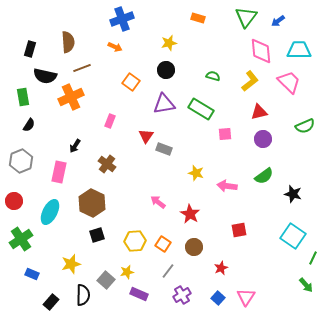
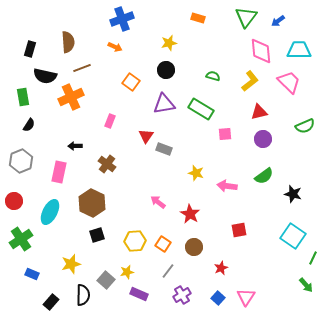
black arrow at (75, 146): rotated 56 degrees clockwise
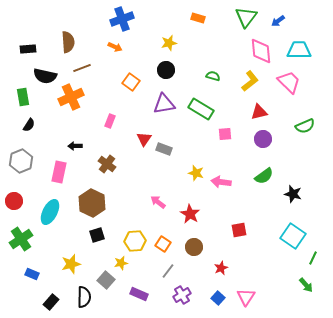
black rectangle at (30, 49): moved 2 px left; rotated 70 degrees clockwise
red triangle at (146, 136): moved 2 px left, 3 px down
pink arrow at (227, 186): moved 6 px left, 4 px up
yellow star at (127, 272): moved 6 px left, 9 px up
black semicircle at (83, 295): moved 1 px right, 2 px down
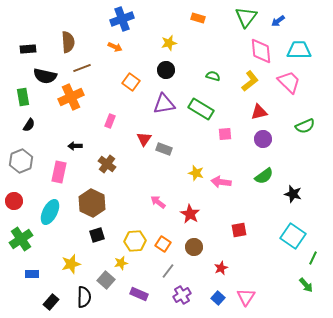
blue rectangle at (32, 274): rotated 24 degrees counterclockwise
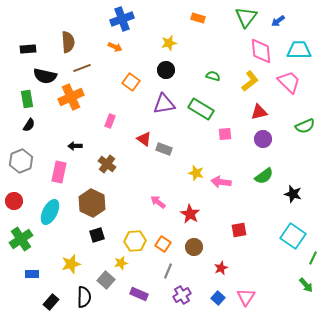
green rectangle at (23, 97): moved 4 px right, 2 px down
red triangle at (144, 139): rotated 28 degrees counterclockwise
gray line at (168, 271): rotated 14 degrees counterclockwise
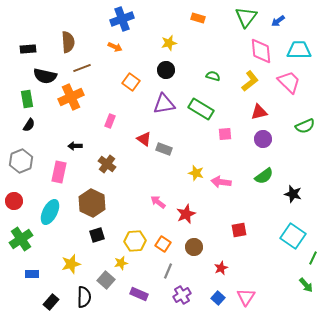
red star at (190, 214): moved 4 px left; rotated 18 degrees clockwise
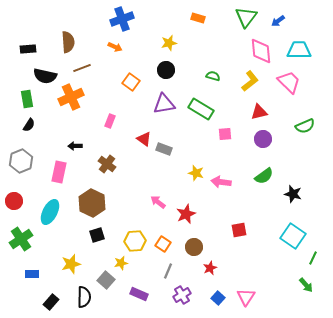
red star at (221, 268): moved 11 px left
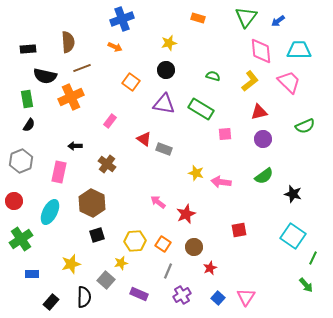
purple triangle at (164, 104): rotated 20 degrees clockwise
pink rectangle at (110, 121): rotated 16 degrees clockwise
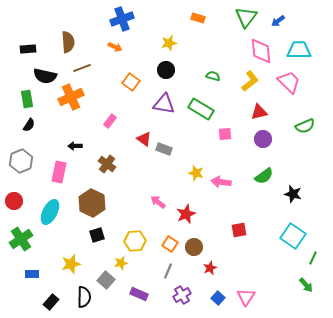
orange square at (163, 244): moved 7 px right
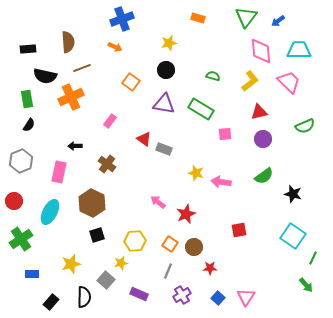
red star at (210, 268): rotated 24 degrees clockwise
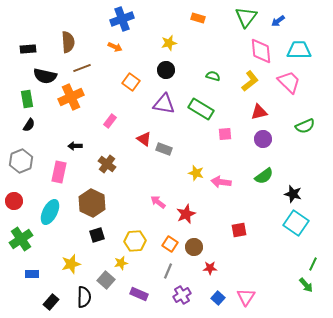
cyan square at (293, 236): moved 3 px right, 13 px up
green line at (313, 258): moved 6 px down
